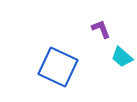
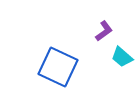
purple L-shape: moved 3 px right, 2 px down; rotated 75 degrees clockwise
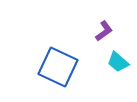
cyan trapezoid: moved 4 px left, 5 px down
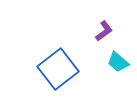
blue square: moved 2 px down; rotated 27 degrees clockwise
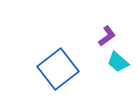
purple L-shape: moved 3 px right, 5 px down
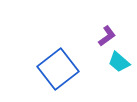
cyan trapezoid: moved 1 px right
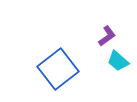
cyan trapezoid: moved 1 px left, 1 px up
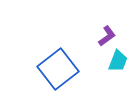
cyan trapezoid: rotated 110 degrees counterclockwise
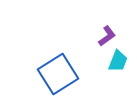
blue square: moved 5 px down; rotated 6 degrees clockwise
